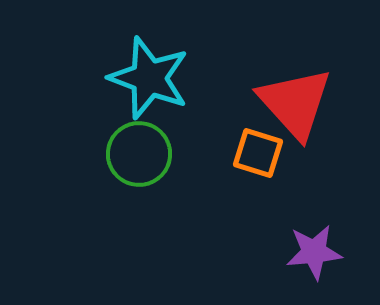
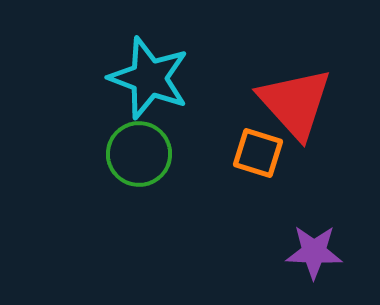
purple star: rotated 8 degrees clockwise
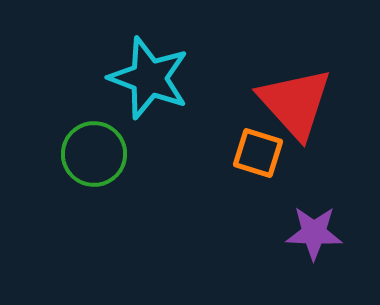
green circle: moved 45 px left
purple star: moved 19 px up
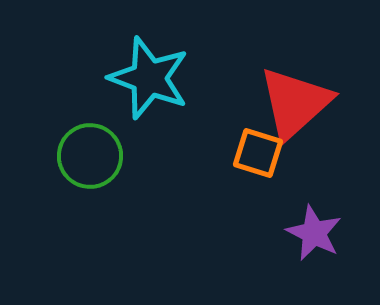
red triangle: rotated 30 degrees clockwise
green circle: moved 4 px left, 2 px down
purple star: rotated 24 degrees clockwise
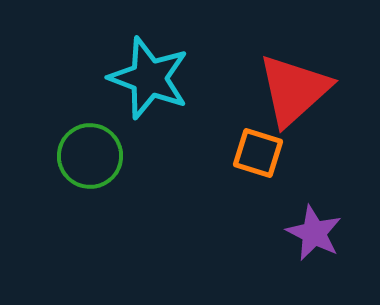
red triangle: moved 1 px left, 13 px up
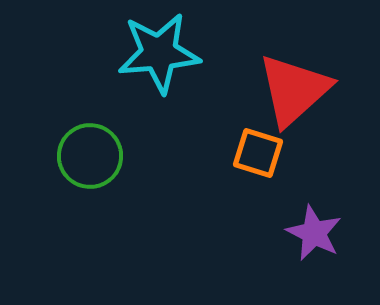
cyan star: moved 10 px right, 25 px up; rotated 26 degrees counterclockwise
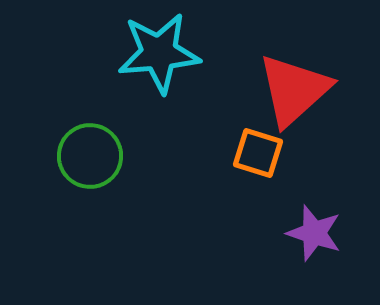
purple star: rotated 8 degrees counterclockwise
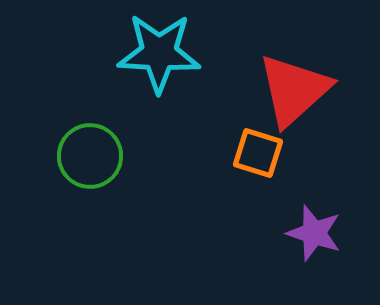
cyan star: rotated 8 degrees clockwise
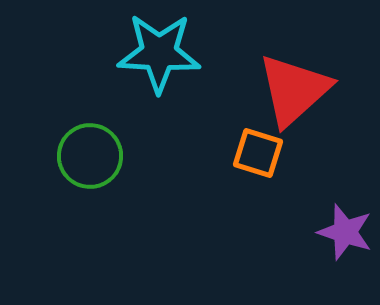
purple star: moved 31 px right, 1 px up
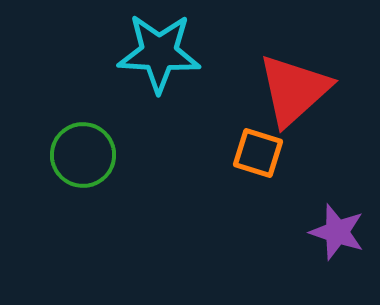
green circle: moved 7 px left, 1 px up
purple star: moved 8 px left
